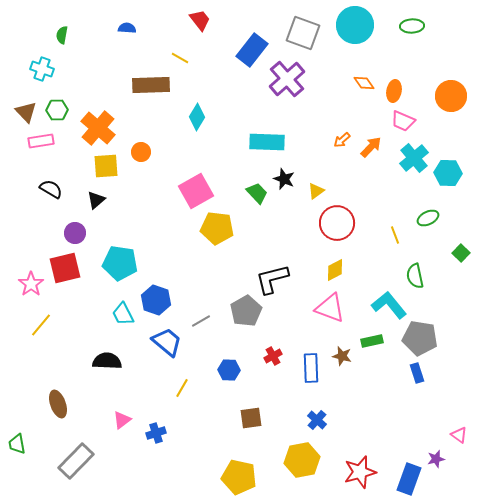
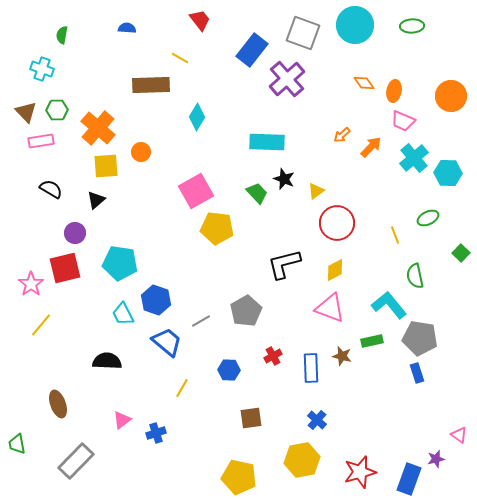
orange arrow at (342, 140): moved 5 px up
black L-shape at (272, 279): moved 12 px right, 15 px up
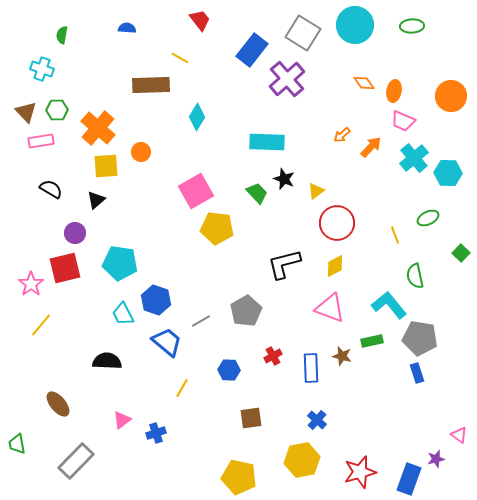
gray square at (303, 33): rotated 12 degrees clockwise
yellow diamond at (335, 270): moved 4 px up
brown ellipse at (58, 404): rotated 20 degrees counterclockwise
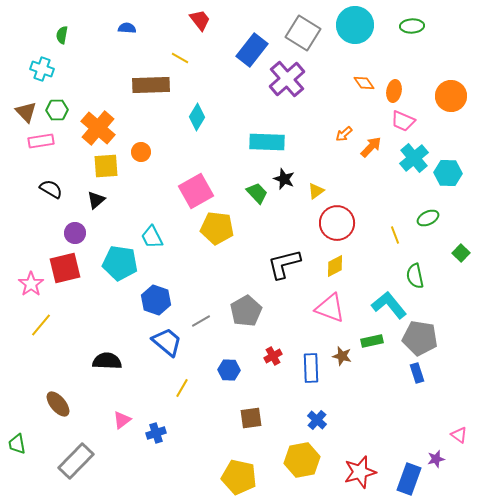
orange arrow at (342, 135): moved 2 px right, 1 px up
cyan trapezoid at (123, 314): moved 29 px right, 77 px up
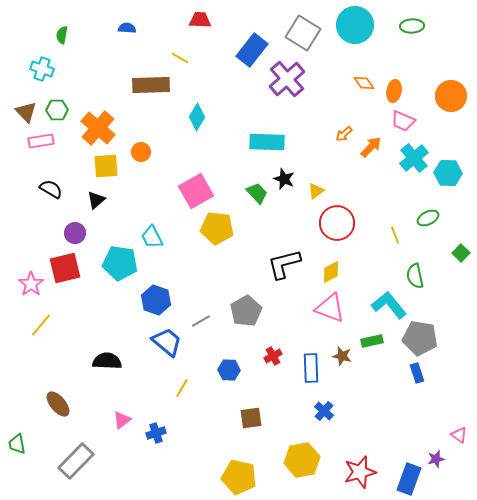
red trapezoid at (200, 20): rotated 50 degrees counterclockwise
yellow diamond at (335, 266): moved 4 px left, 6 px down
blue cross at (317, 420): moved 7 px right, 9 px up
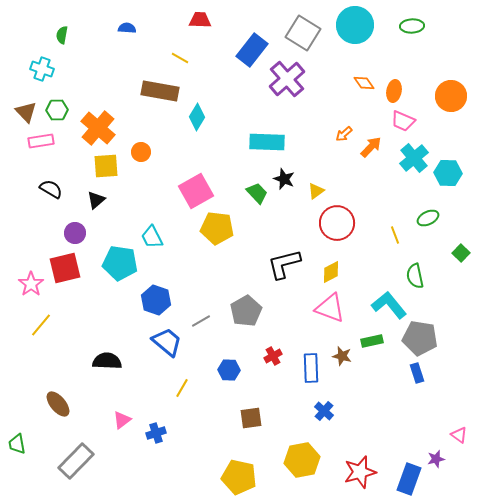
brown rectangle at (151, 85): moved 9 px right, 6 px down; rotated 12 degrees clockwise
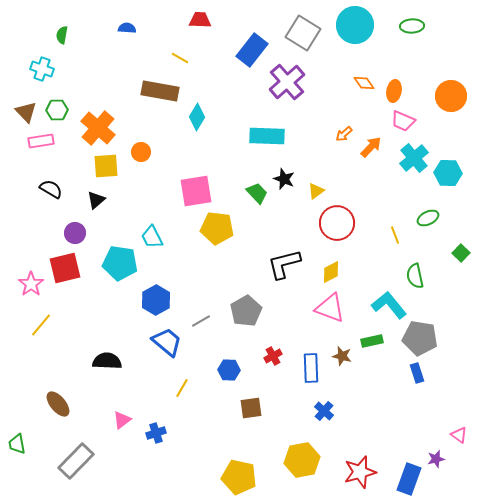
purple cross at (287, 79): moved 3 px down
cyan rectangle at (267, 142): moved 6 px up
pink square at (196, 191): rotated 20 degrees clockwise
blue hexagon at (156, 300): rotated 12 degrees clockwise
brown square at (251, 418): moved 10 px up
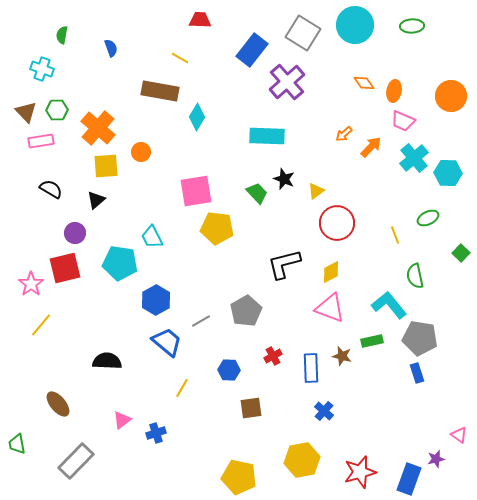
blue semicircle at (127, 28): moved 16 px left, 20 px down; rotated 66 degrees clockwise
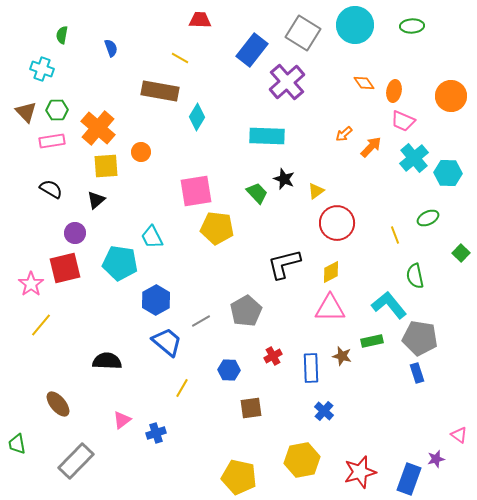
pink rectangle at (41, 141): moved 11 px right
pink triangle at (330, 308): rotated 20 degrees counterclockwise
